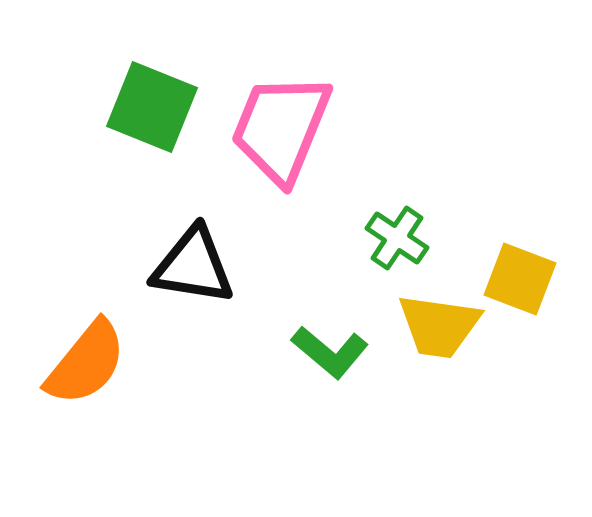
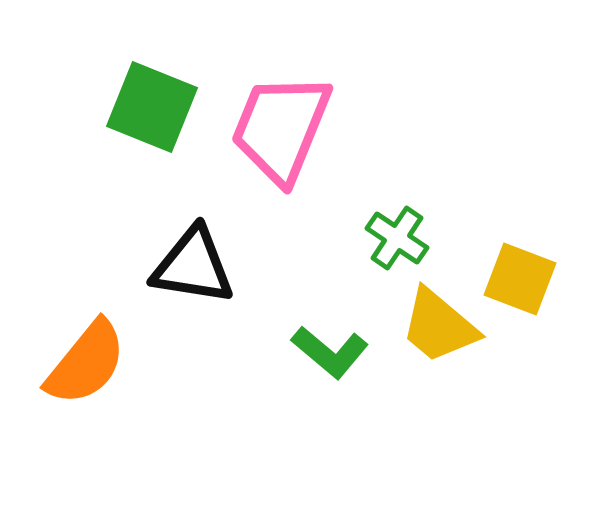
yellow trapezoid: rotated 32 degrees clockwise
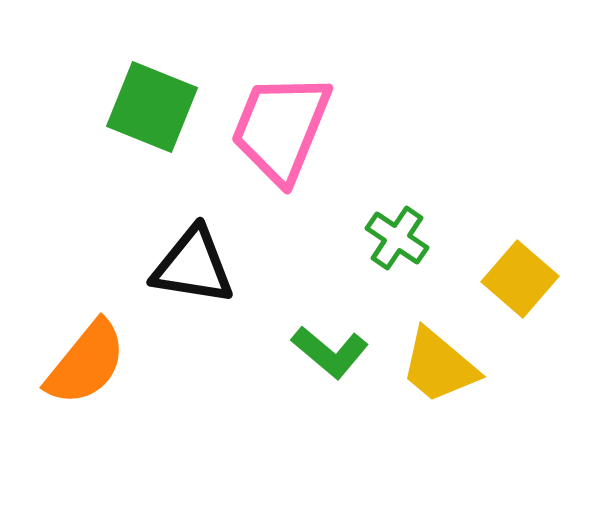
yellow square: rotated 20 degrees clockwise
yellow trapezoid: moved 40 px down
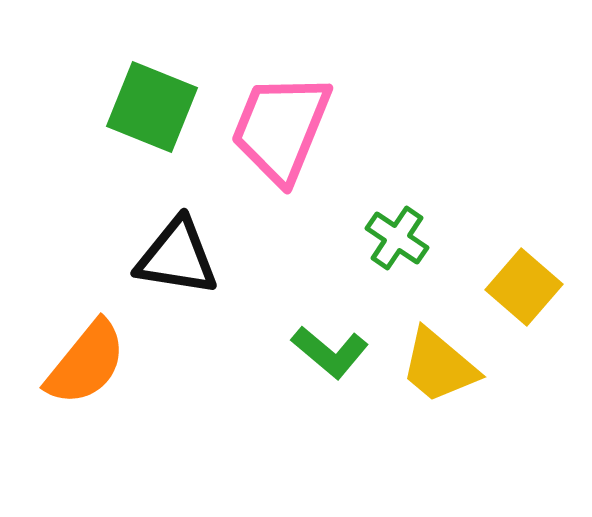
black triangle: moved 16 px left, 9 px up
yellow square: moved 4 px right, 8 px down
